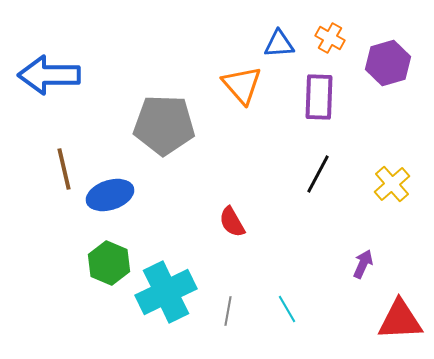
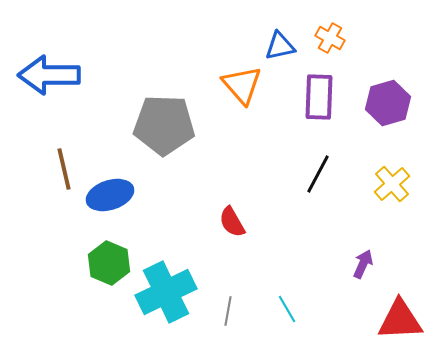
blue triangle: moved 1 px right, 2 px down; rotated 8 degrees counterclockwise
purple hexagon: moved 40 px down
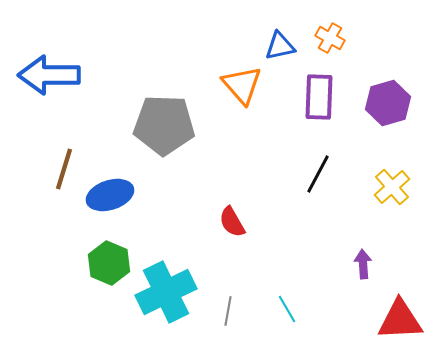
brown line: rotated 30 degrees clockwise
yellow cross: moved 3 px down
purple arrow: rotated 28 degrees counterclockwise
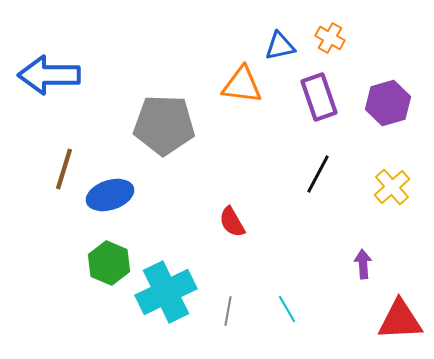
orange triangle: rotated 42 degrees counterclockwise
purple rectangle: rotated 21 degrees counterclockwise
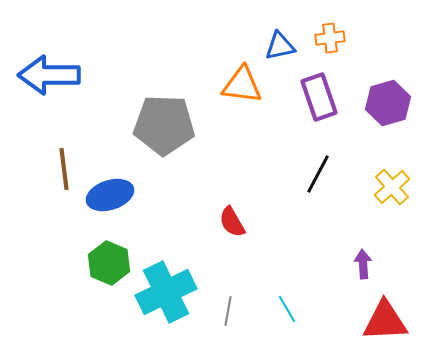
orange cross: rotated 36 degrees counterclockwise
brown line: rotated 24 degrees counterclockwise
red triangle: moved 15 px left, 1 px down
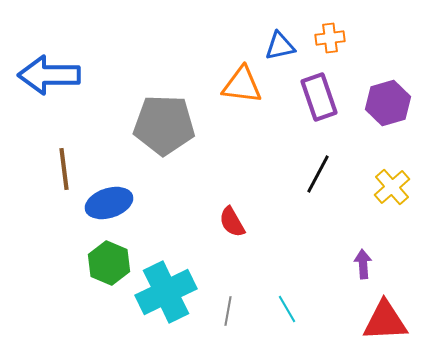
blue ellipse: moved 1 px left, 8 px down
